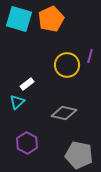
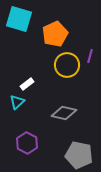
orange pentagon: moved 4 px right, 15 px down
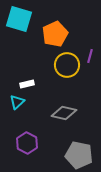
white rectangle: rotated 24 degrees clockwise
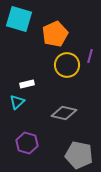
purple hexagon: rotated 10 degrees counterclockwise
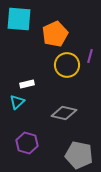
cyan square: rotated 12 degrees counterclockwise
